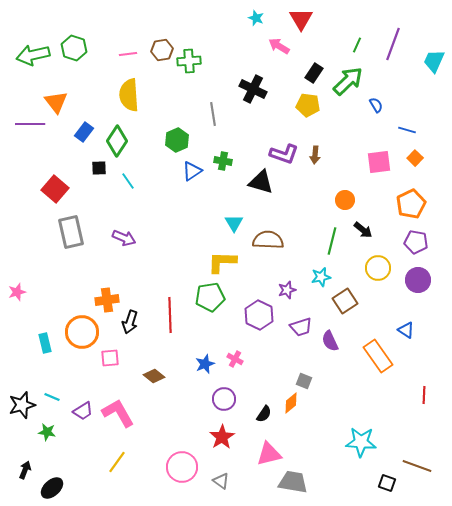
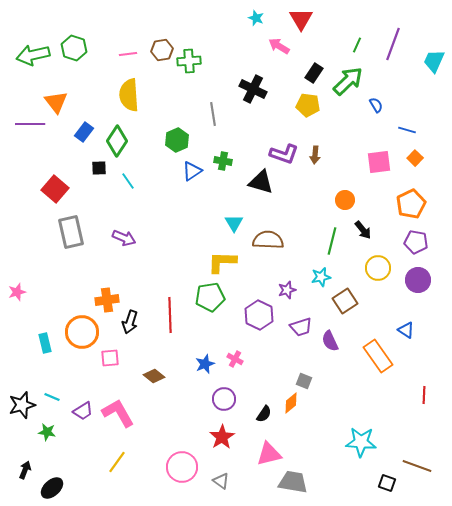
black arrow at (363, 230): rotated 12 degrees clockwise
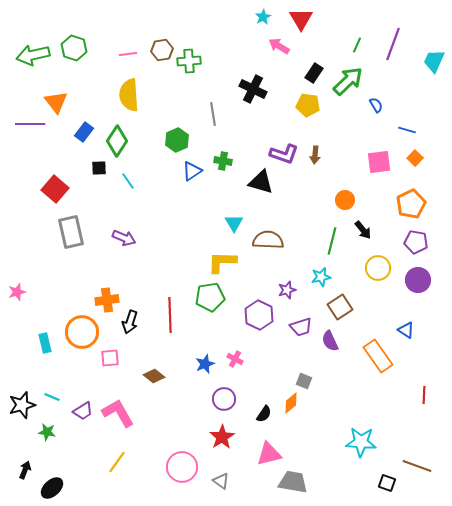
cyan star at (256, 18): moved 7 px right, 1 px up; rotated 21 degrees clockwise
brown square at (345, 301): moved 5 px left, 6 px down
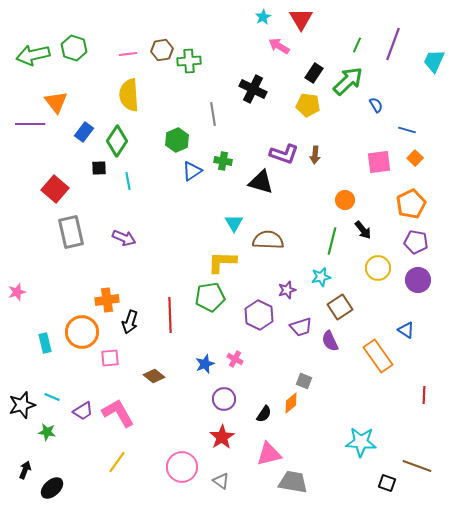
cyan line at (128, 181): rotated 24 degrees clockwise
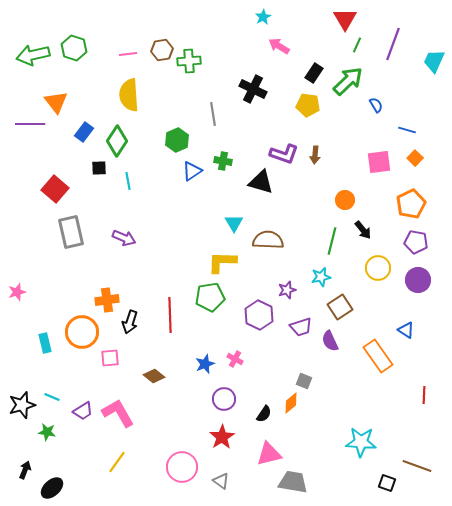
red triangle at (301, 19): moved 44 px right
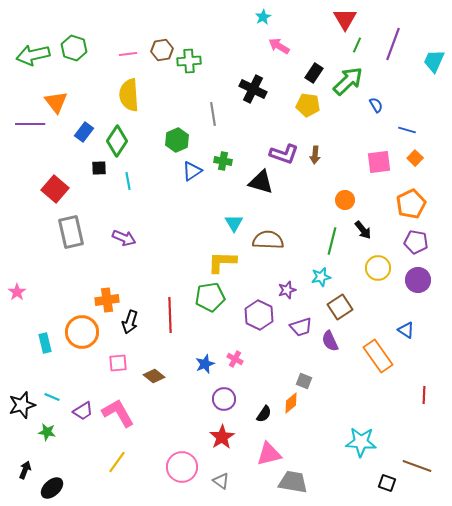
pink star at (17, 292): rotated 18 degrees counterclockwise
pink square at (110, 358): moved 8 px right, 5 px down
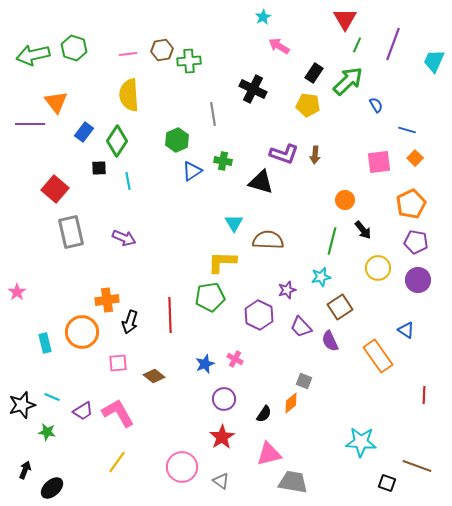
purple trapezoid at (301, 327): rotated 65 degrees clockwise
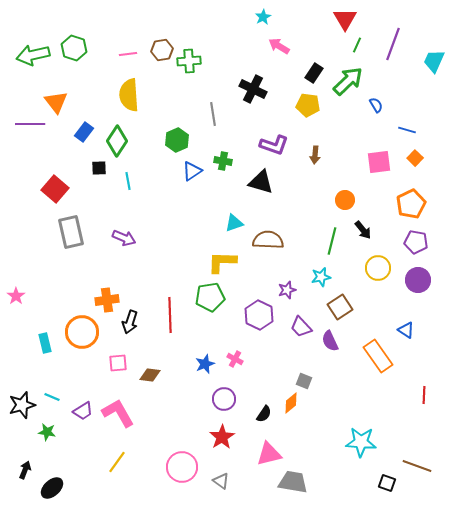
purple L-shape at (284, 154): moved 10 px left, 9 px up
cyan triangle at (234, 223): rotated 42 degrees clockwise
pink star at (17, 292): moved 1 px left, 4 px down
brown diamond at (154, 376): moved 4 px left, 1 px up; rotated 30 degrees counterclockwise
